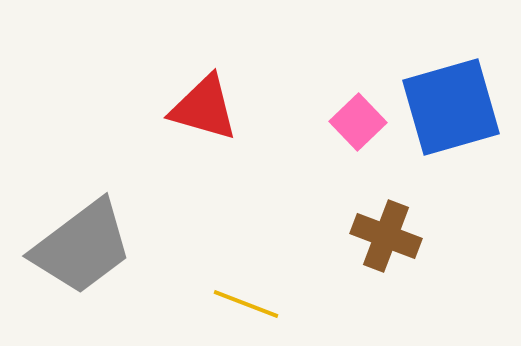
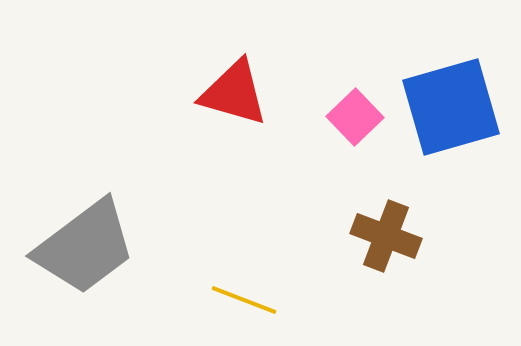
red triangle: moved 30 px right, 15 px up
pink square: moved 3 px left, 5 px up
gray trapezoid: moved 3 px right
yellow line: moved 2 px left, 4 px up
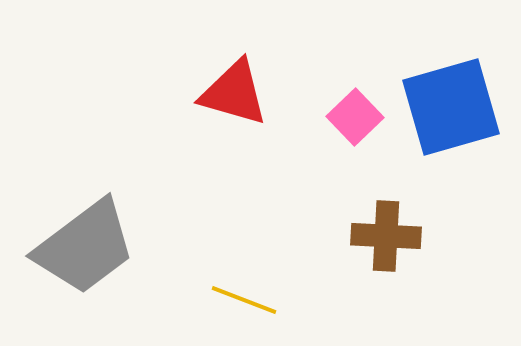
brown cross: rotated 18 degrees counterclockwise
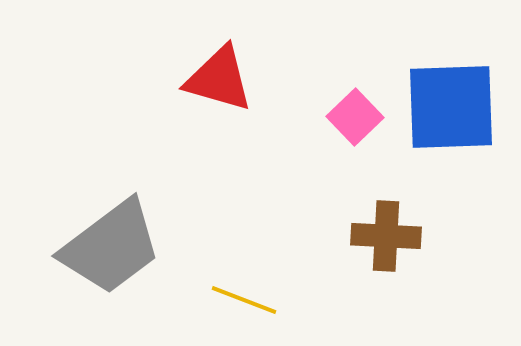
red triangle: moved 15 px left, 14 px up
blue square: rotated 14 degrees clockwise
gray trapezoid: moved 26 px right
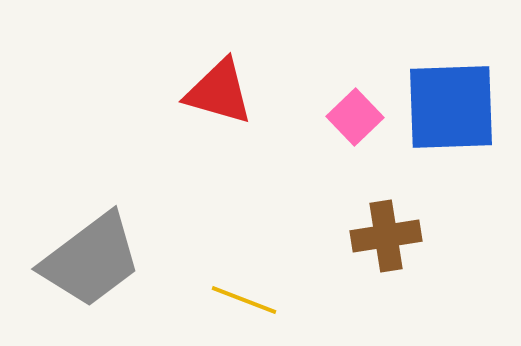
red triangle: moved 13 px down
brown cross: rotated 12 degrees counterclockwise
gray trapezoid: moved 20 px left, 13 px down
